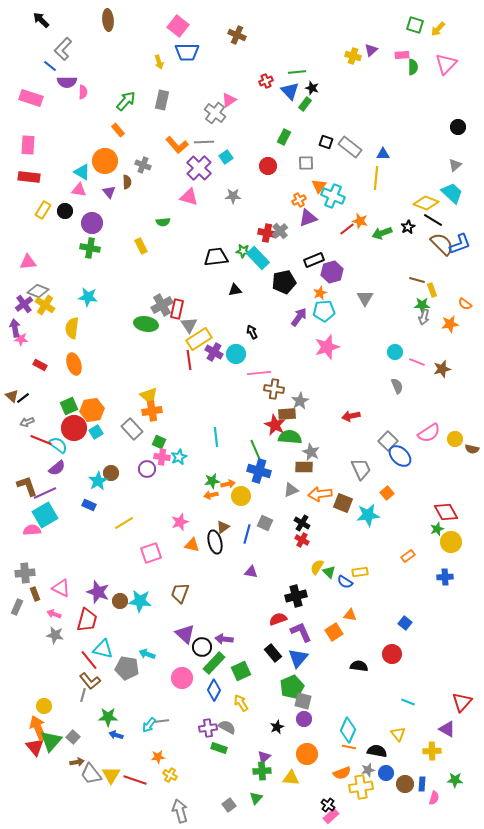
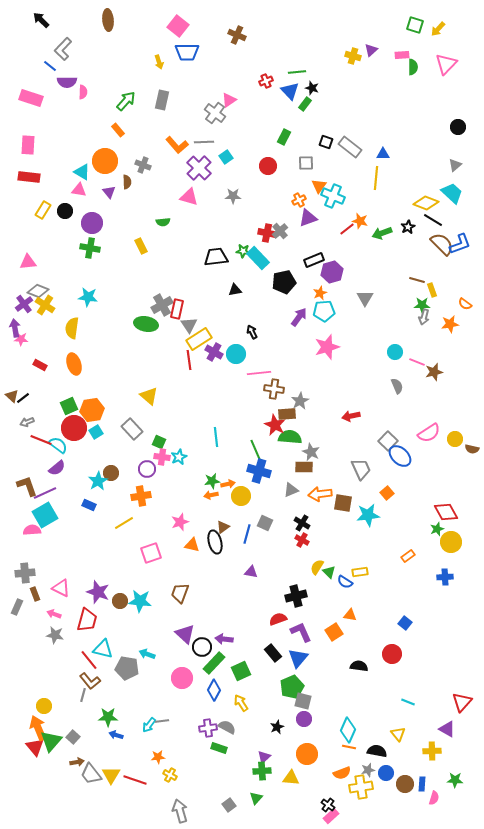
brown star at (442, 369): moved 8 px left, 3 px down
orange cross at (152, 411): moved 11 px left, 85 px down
brown square at (343, 503): rotated 12 degrees counterclockwise
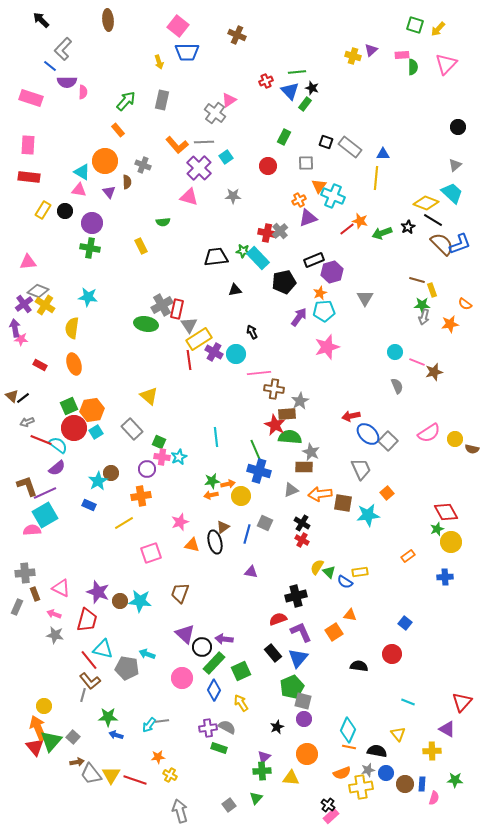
blue ellipse at (400, 456): moved 32 px left, 22 px up
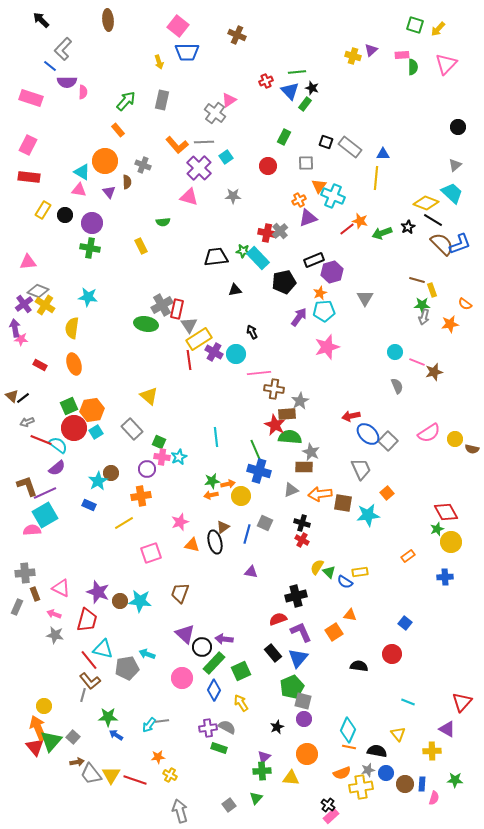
pink rectangle at (28, 145): rotated 24 degrees clockwise
black circle at (65, 211): moved 4 px down
black cross at (302, 523): rotated 14 degrees counterclockwise
gray pentagon at (127, 668): rotated 20 degrees counterclockwise
blue arrow at (116, 735): rotated 16 degrees clockwise
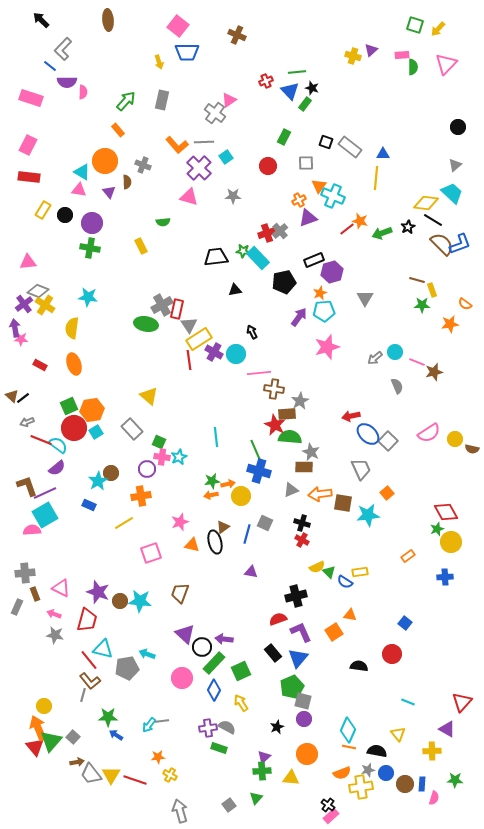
yellow diamond at (426, 203): rotated 15 degrees counterclockwise
red cross at (267, 233): rotated 30 degrees counterclockwise
gray arrow at (424, 317): moved 49 px left, 41 px down; rotated 35 degrees clockwise
yellow semicircle at (317, 567): rotated 147 degrees counterclockwise
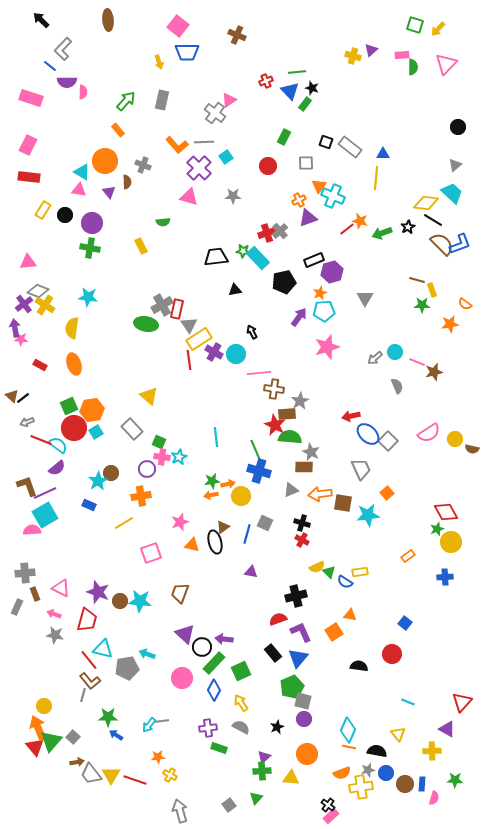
gray semicircle at (227, 727): moved 14 px right
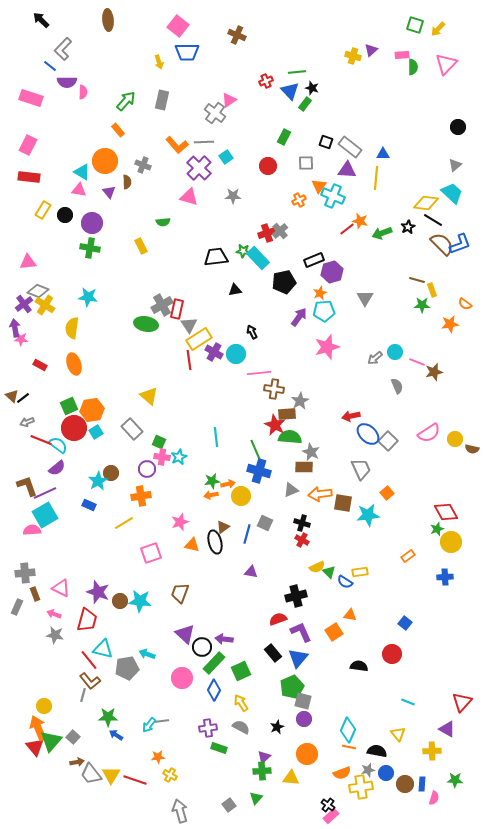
purple triangle at (308, 218): moved 39 px right, 48 px up; rotated 24 degrees clockwise
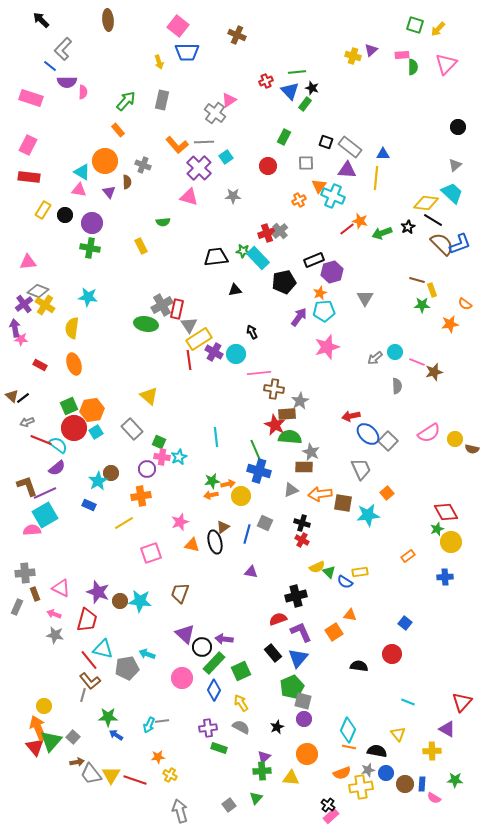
gray semicircle at (397, 386): rotated 21 degrees clockwise
cyan arrow at (149, 725): rotated 14 degrees counterclockwise
pink semicircle at (434, 798): rotated 104 degrees clockwise
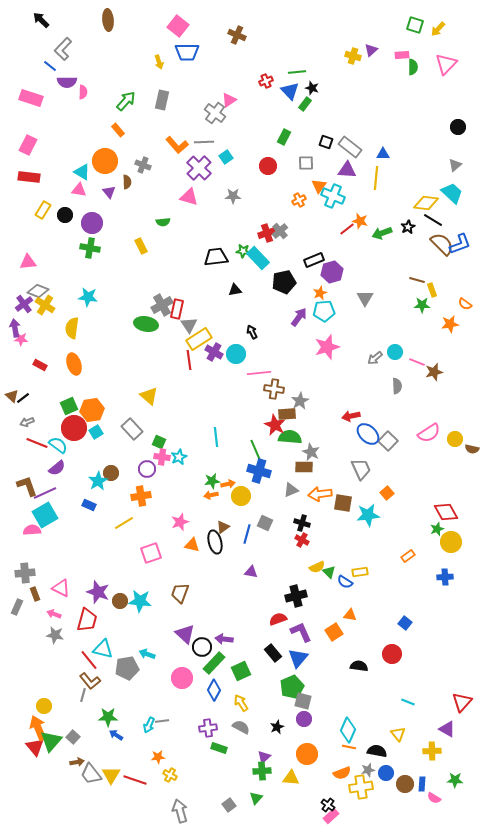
red line at (41, 440): moved 4 px left, 3 px down
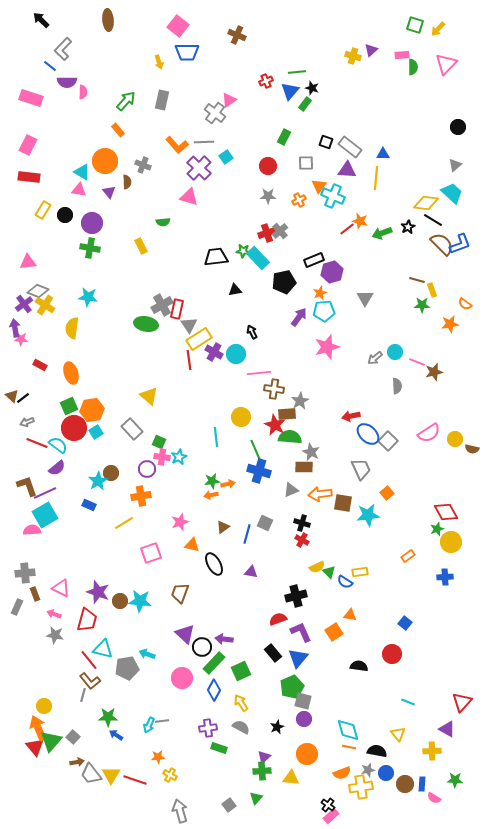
blue triangle at (290, 91): rotated 24 degrees clockwise
gray star at (233, 196): moved 35 px right
orange ellipse at (74, 364): moved 3 px left, 9 px down
yellow circle at (241, 496): moved 79 px up
black ellipse at (215, 542): moved 1 px left, 22 px down; rotated 15 degrees counterclockwise
cyan diamond at (348, 730): rotated 40 degrees counterclockwise
